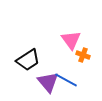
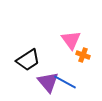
blue line: moved 1 px left, 2 px down
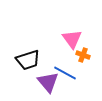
pink triangle: moved 1 px right, 1 px up
black trapezoid: rotated 15 degrees clockwise
blue line: moved 9 px up
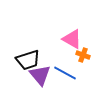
pink triangle: rotated 25 degrees counterclockwise
purple triangle: moved 8 px left, 7 px up
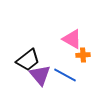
orange cross: rotated 24 degrees counterclockwise
black trapezoid: rotated 20 degrees counterclockwise
blue line: moved 2 px down
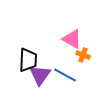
orange cross: rotated 24 degrees clockwise
black trapezoid: rotated 50 degrees counterclockwise
purple triangle: rotated 15 degrees clockwise
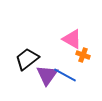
black trapezoid: moved 1 px left, 1 px up; rotated 130 degrees counterclockwise
purple triangle: moved 7 px right
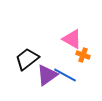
purple triangle: rotated 20 degrees clockwise
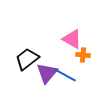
orange cross: rotated 16 degrees counterclockwise
purple triangle: moved 2 px up; rotated 15 degrees counterclockwise
